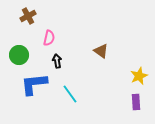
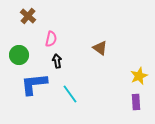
brown cross: rotated 21 degrees counterclockwise
pink semicircle: moved 2 px right, 1 px down
brown triangle: moved 1 px left, 3 px up
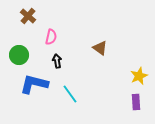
pink semicircle: moved 2 px up
blue L-shape: rotated 20 degrees clockwise
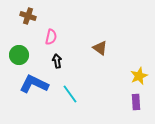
brown cross: rotated 21 degrees counterclockwise
blue L-shape: rotated 12 degrees clockwise
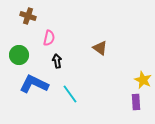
pink semicircle: moved 2 px left, 1 px down
yellow star: moved 4 px right, 4 px down; rotated 24 degrees counterclockwise
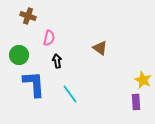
blue L-shape: rotated 60 degrees clockwise
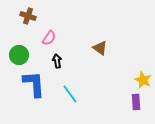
pink semicircle: rotated 21 degrees clockwise
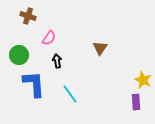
brown triangle: rotated 28 degrees clockwise
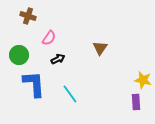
black arrow: moved 1 px right, 2 px up; rotated 72 degrees clockwise
yellow star: rotated 12 degrees counterclockwise
